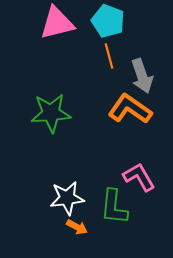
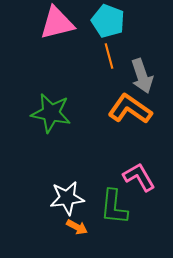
green star: rotated 15 degrees clockwise
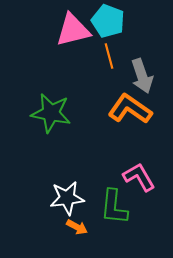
pink triangle: moved 16 px right, 7 px down
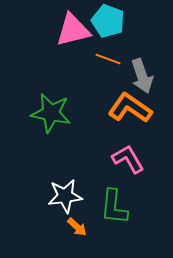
orange line: moved 1 px left, 3 px down; rotated 55 degrees counterclockwise
orange L-shape: moved 1 px up
pink L-shape: moved 11 px left, 18 px up
white star: moved 2 px left, 2 px up
orange arrow: rotated 15 degrees clockwise
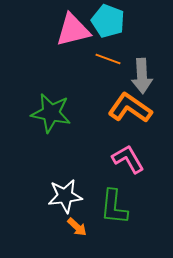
gray arrow: rotated 16 degrees clockwise
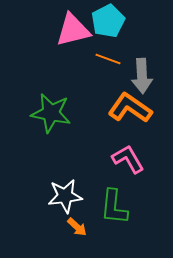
cyan pentagon: rotated 24 degrees clockwise
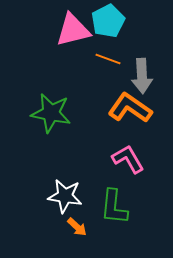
white star: rotated 16 degrees clockwise
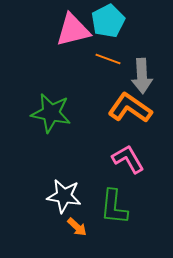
white star: moved 1 px left
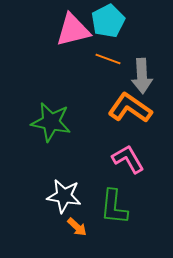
green star: moved 9 px down
